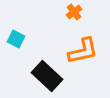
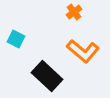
orange L-shape: rotated 52 degrees clockwise
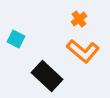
orange cross: moved 5 px right, 7 px down
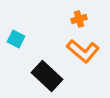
orange cross: rotated 21 degrees clockwise
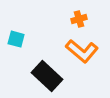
cyan square: rotated 12 degrees counterclockwise
orange L-shape: moved 1 px left
